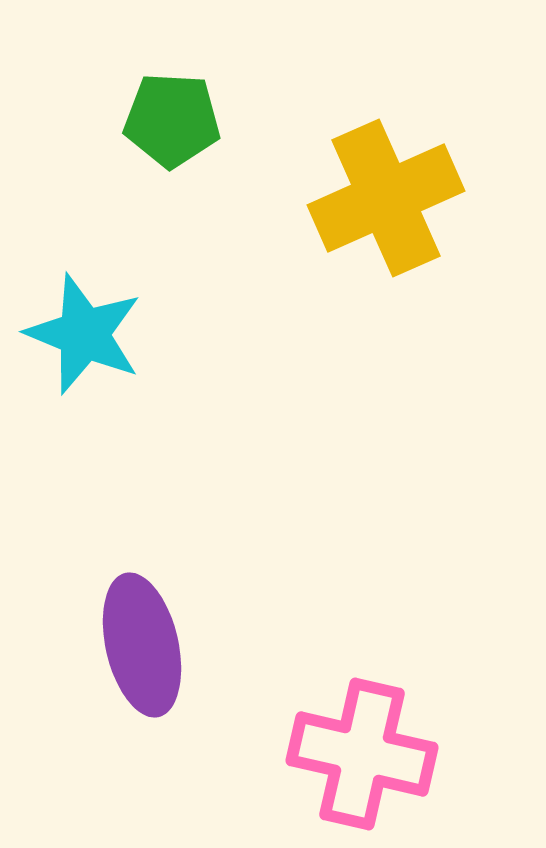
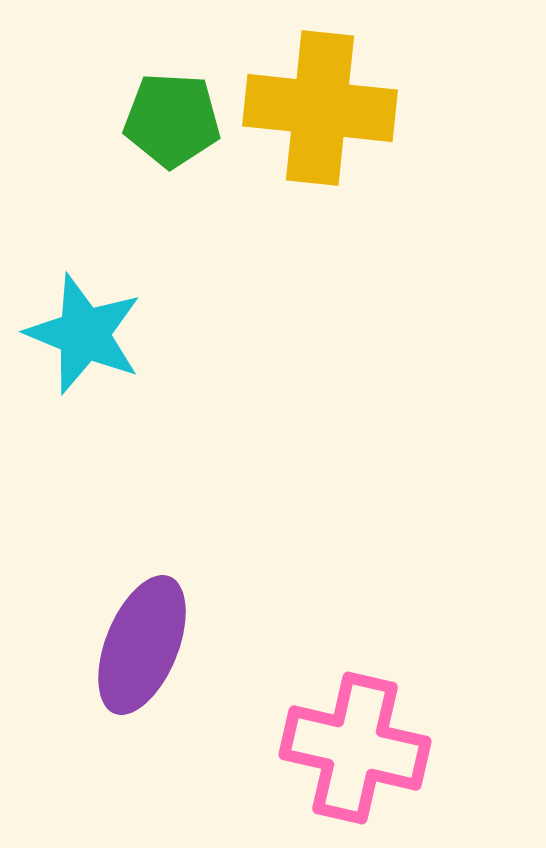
yellow cross: moved 66 px left, 90 px up; rotated 30 degrees clockwise
purple ellipse: rotated 35 degrees clockwise
pink cross: moved 7 px left, 6 px up
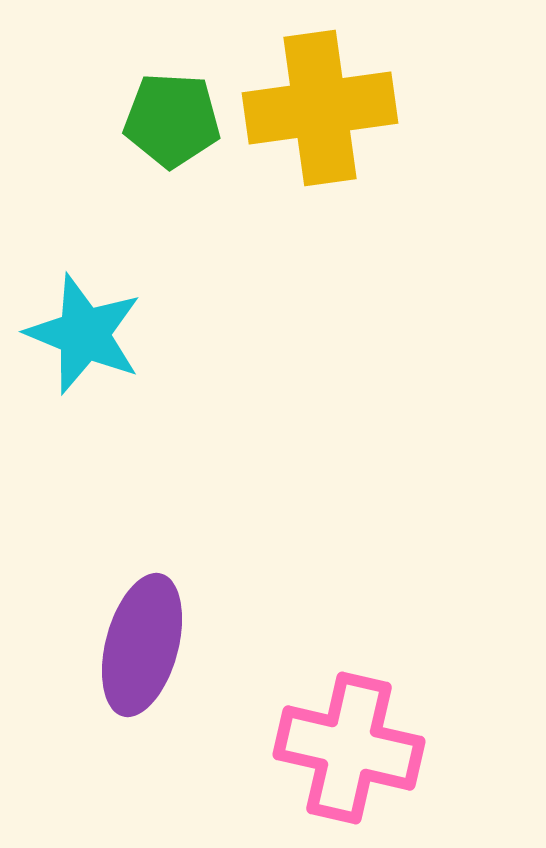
yellow cross: rotated 14 degrees counterclockwise
purple ellipse: rotated 7 degrees counterclockwise
pink cross: moved 6 px left
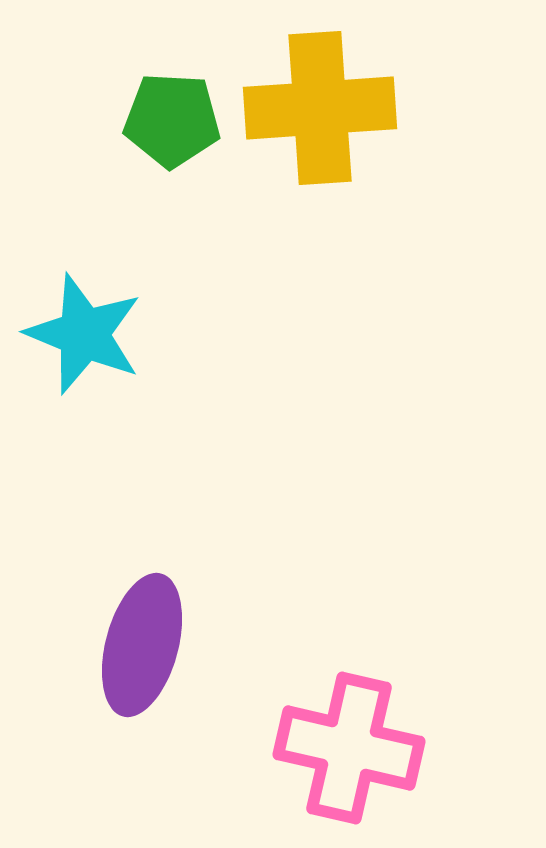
yellow cross: rotated 4 degrees clockwise
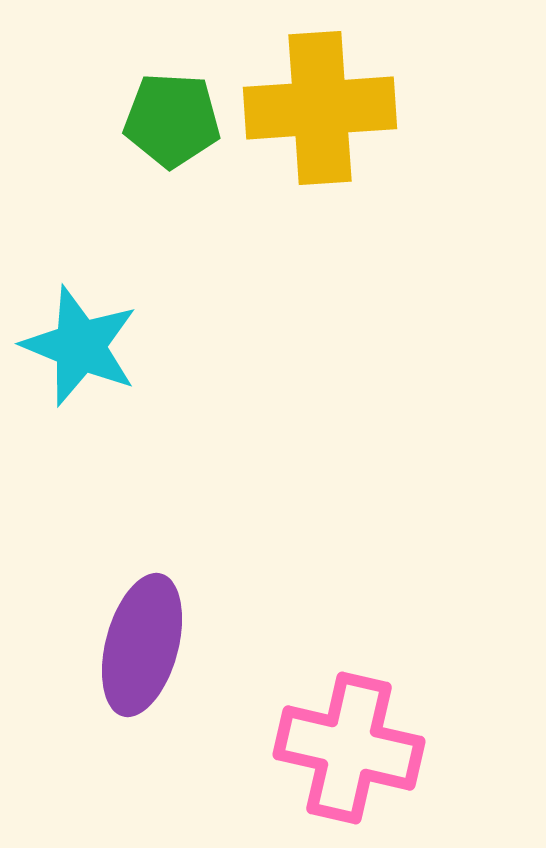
cyan star: moved 4 px left, 12 px down
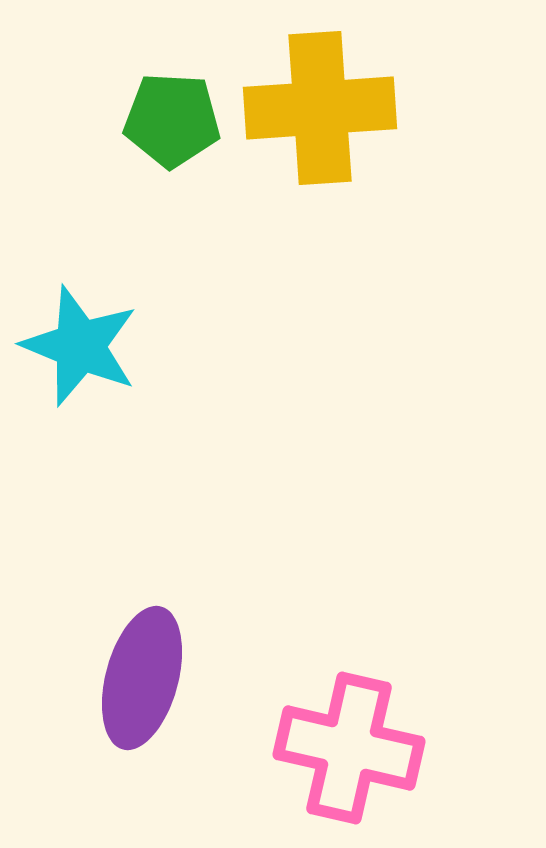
purple ellipse: moved 33 px down
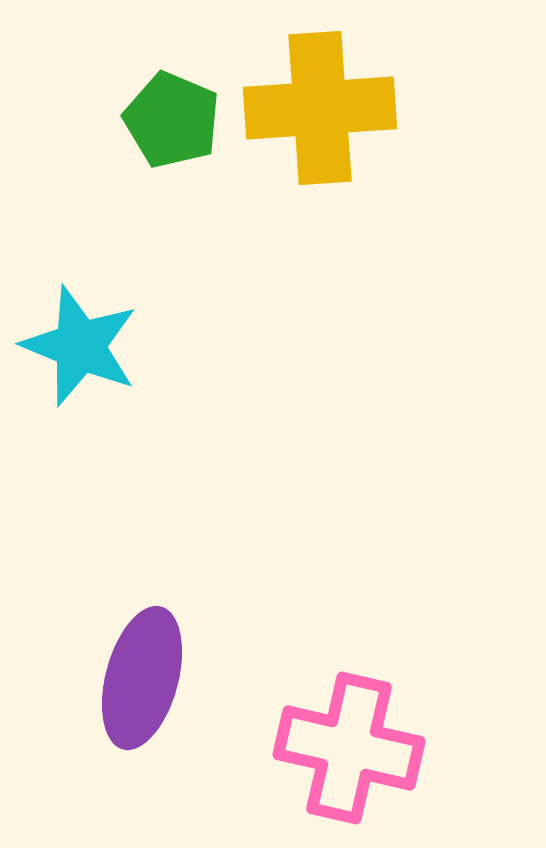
green pentagon: rotated 20 degrees clockwise
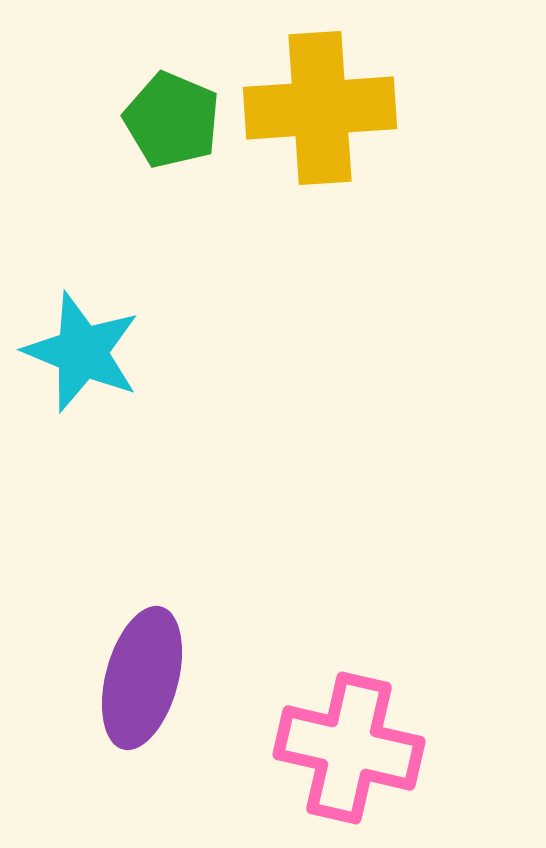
cyan star: moved 2 px right, 6 px down
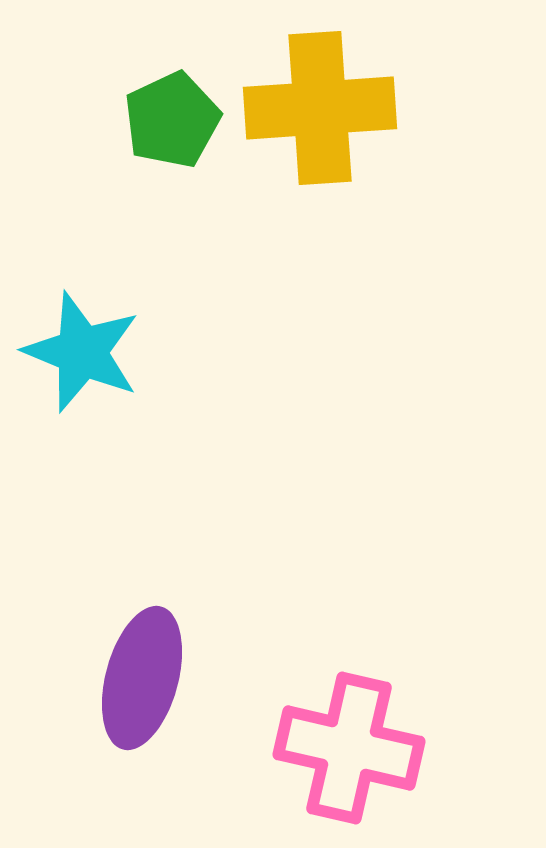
green pentagon: rotated 24 degrees clockwise
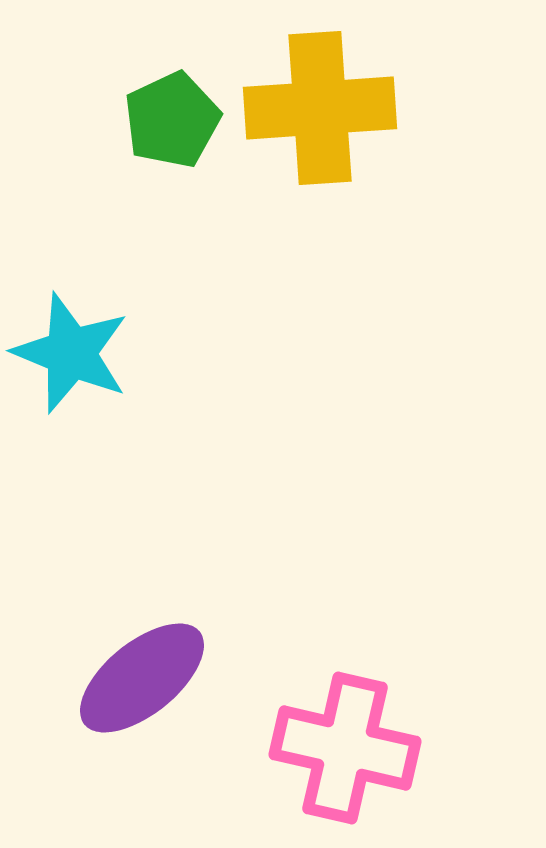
cyan star: moved 11 px left, 1 px down
purple ellipse: rotated 36 degrees clockwise
pink cross: moved 4 px left
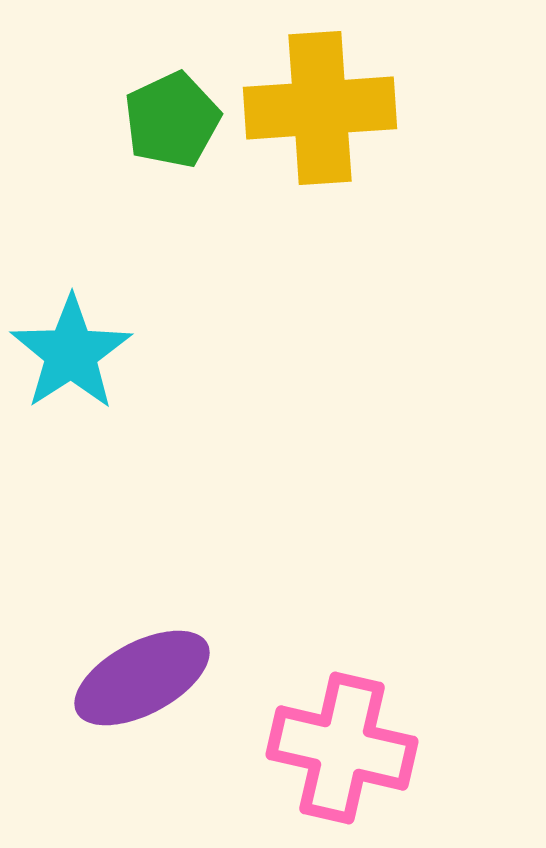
cyan star: rotated 17 degrees clockwise
purple ellipse: rotated 11 degrees clockwise
pink cross: moved 3 px left
